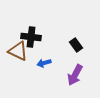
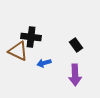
purple arrow: rotated 30 degrees counterclockwise
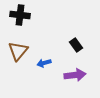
black cross: moved 11 px left, 22 px up
brown triangle: rotated 45 degrees clockwise
purple arrow: rotated 95 degrees counterclockwise
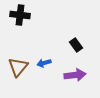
brown triangle: moved 16 px down
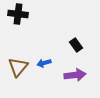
black cross: moved 2 px left, 1 px up
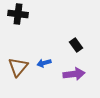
purple arrow: moved 1 px left, 1 px up
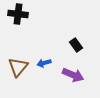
purple arrow: moved 1 px left, 1 px down; rotated 30 degrees clockwise
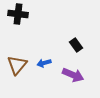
brown triangle: moved 1 px left, 2 px up
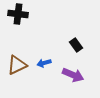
brown triangle: rotated 25 degrees clockwise
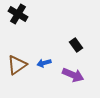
black cross: rotated 24 degrees clockwise
brown triangle: rotated 10 degrees counterclockwise
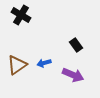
black cross: moved 3 px right, 1 px down
